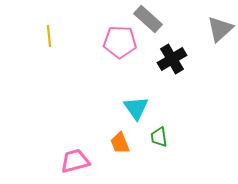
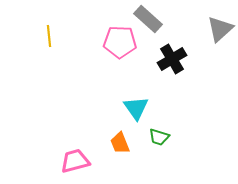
green trapezoid: rotated 65 degrees counterclockwise
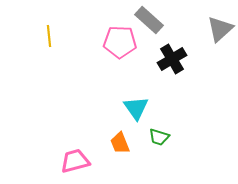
gray rectangle: moved 1 px right, 1 px down
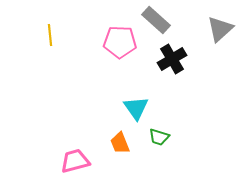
gray rectangle: moved 7 px right
yellow line: moved 1 px right, 1 px up
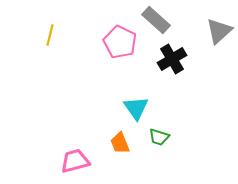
gray triangle: moved 1 px left, 2 px down
yellow line: rotated 20 degrees clockwise
pink pentagon: rotated 24 degrees clockwise
